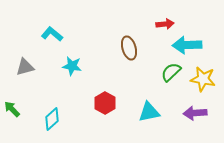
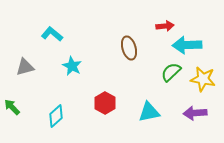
red arrow: moved 2 px down
cyan star: rotated 18 degrees clockwise
green arrow: moved 2 px up
cyan diamond: moved 4 px right, 3 px up
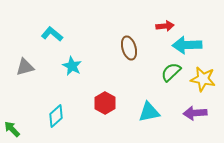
green arrow: moved 22 px down
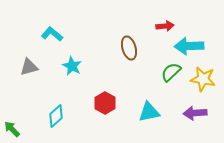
cyan arrow: moved 2 px right, 1 px down
gray triangle: moved 4 px right
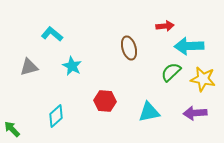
red hexagon: moved 2 px up; rotated 25 degrees counterclockwise
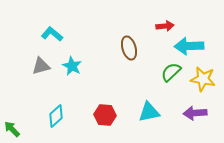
gray triangle: moved 12 px right, 1 px up
red hexagon: moved 14 px down
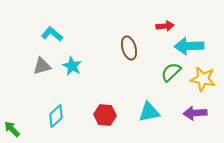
gray triangle: moved 1 px right
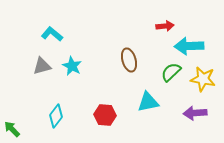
brown ellipse: moved 12 px down
cyan triangle: moved 1 px left, 10 px up
cyan diamond: rotated 10 degrees counterclockwise
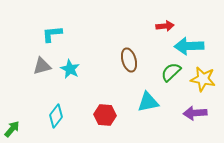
cyan L-shape: rotated 45 degrees counterclockwise
cyan star: moved 2 px left, 3 px down
green arrow: rotated 84 degrees clockwise
